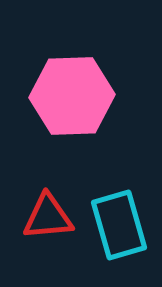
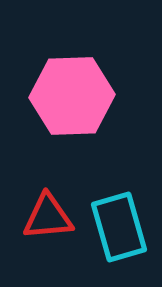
cyan rectangle: moved 2 px down
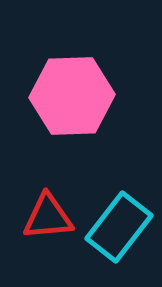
cyan rectangle: rotated 54 degrees clockwise
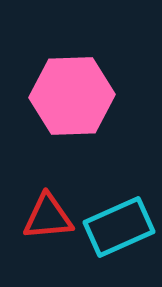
cyan rectangle: rotated 28 degrees clockwise
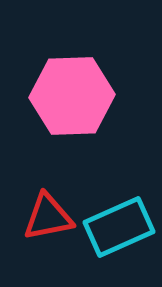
red triangle: rotated 6 degrees counterclockwise
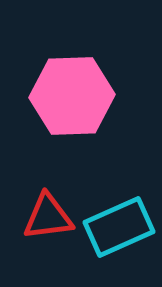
red triangle: rotated 4 degrees clockwise
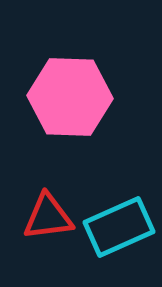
pink hexagon: moved 2 px left, 1 px down; rotated 4 degrees clockwise
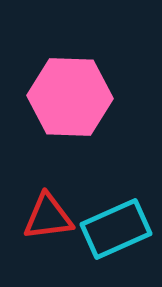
cyan rectangle: moved 3 px left, 2 px down
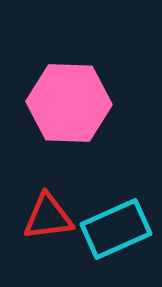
pink hexagon: moved 1 px left, 6 px down
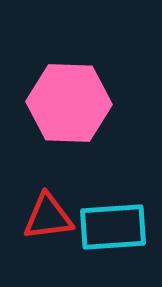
cyan rectangle: moved 3 px left, 2 px up; rotated 20 degrees clockwise
